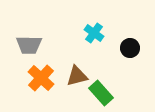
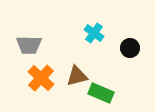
green rectangle: rotated 25 degrees counterclockwise
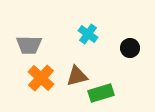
cyan cross: moved 6 px left, 1 px down
green rectangle: rotated 40 degrees counterclockwise
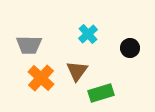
cyan cross: rotated 12 degrees clockwise
brown triangle: moved 5 px up; rotated 40 degrees counterclockwise
